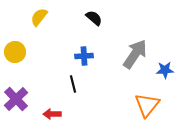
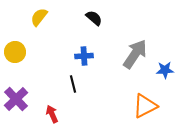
orange triangle: moved 2 px left, 1 px down; rotated 24 degrees clockwise
red arrow: rotated 66 degrees clockwise
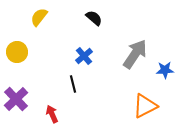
yellow circle: moved 2 px right
blue cross: rotated 36 degrees counterclockwise
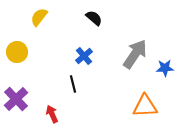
blue star: moved 2 px up
orange triangle: rotated 24 degrees clockwise
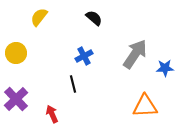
yellow circle: moved 1 px left, 1 px down
blue cross: rotated 12 degrees clockwise
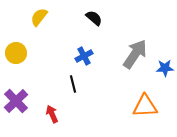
purple cross: moved 2 px down
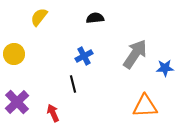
black semicircle: moved 1 px right; rotated 48 degrees counterclockwise
yellow circle: moved 2 px left, 1 px down
purple cross: moved 1 px right, 1 px down
red arrow: moved 1 px right, 1 px up
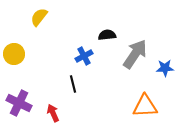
black semicircle: moved 12 px right, 17 px down
purple cross: moved 2 px right, 1 px down; rotated 20 degrees counterclockwise
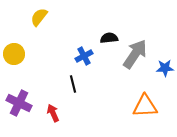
black semicircle: moved 2 px right, 3 px down
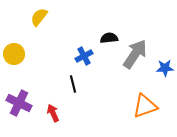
orange triangle: rotated 16 degrees counterclockwise
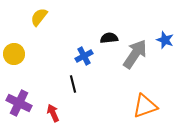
blue star: moved 28 px up; rotated 24 degrees clockwise
